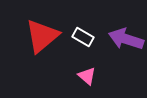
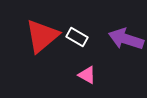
white rectangle: moved 6 px left
pink triangle: moved 1 px up; rotated 12 degrees counterclockwise
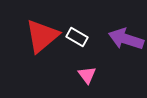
pink triangle: rotated 24 degrees clockwise
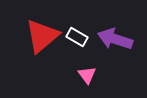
purple arrow: moved 11 px left
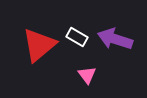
red triangle: moved 3 px left, 9 px down
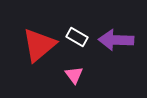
purple arrow: moved 1 px right, 1 px down; rotated 16 degrees counterclockwise
pink triangle: moved 13 px left
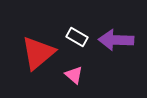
red triangle: moved 1 px left, 8 px down
pink triangle: rotated 12 degrees counterclockwise
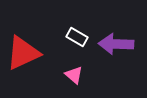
purple arrow: moved 4 px down
red triangle: moved 15 px left; rotated 15 degrees clockwise
